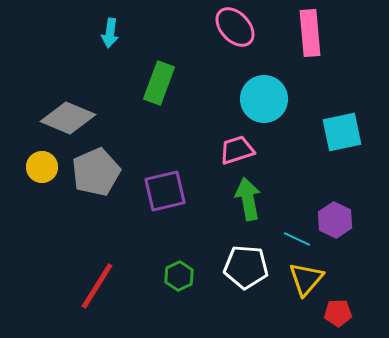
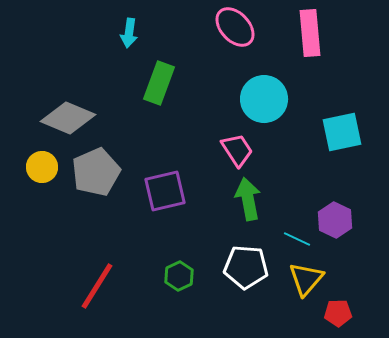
cyan arrow: moved 19 px right
pink trapezoid: rotated 75 degrees clockwise
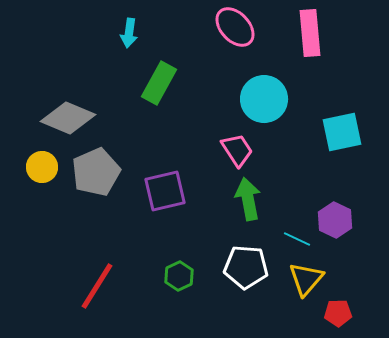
green rectangle: rotated 9 degrees clockwise
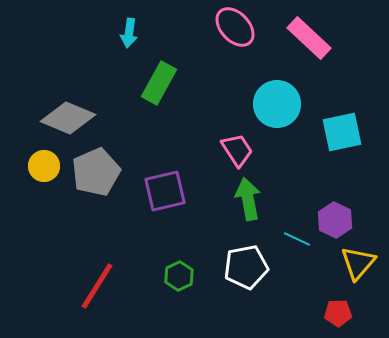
pink rectangle: moved 1 px left, 5 px down; rotated 42 degrees counterclockwise
cyan circle: moved 13 px right, 5 px down
yellow circle: moved 2 px right, 1 px up
white pentagon: rotated 15 degrees counterclockwise
yellow triangle: moved 52 px right, 16 px up
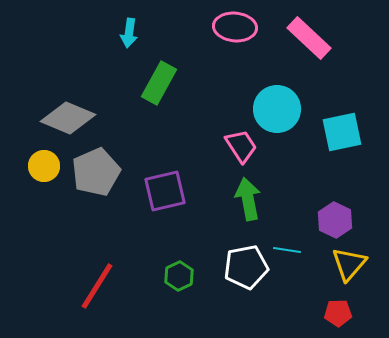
pink ellipse: rotated 42 degrees counterclockwise
cyan circle: moved 5 px down
pink trapezoid: moved 4 px right, 4 px up
cyan line: moved 10 px left, 11 px down; rotated 16 degrees counterclockwise
yellow triangle: moved 9 px left, 1 px down
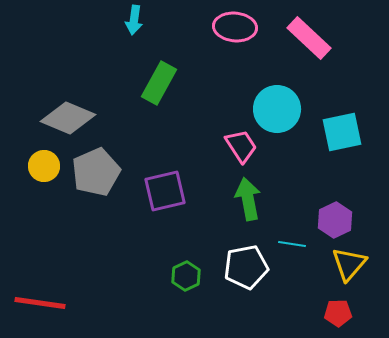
cyan arrow: moved 5 px right, 13 px up
purple hexagon: rotated 8 degrees clockwise
cyan line: moved 5 px right, 6 px up
green hexagon: moved 7 px right
red line: moved 57 px left, 17 px down; rotated 66 degrees clockwise
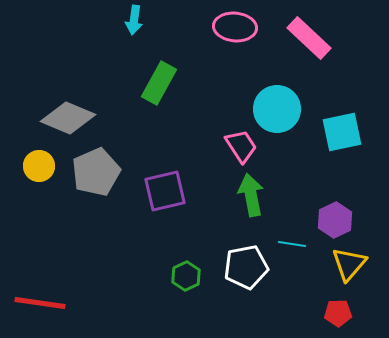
yellow circle: moved 5 px left
green arrow: moved 3 px right, 4 px up
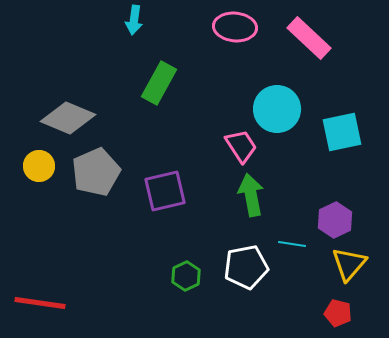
red pentagon: rotated 16 degrees clockwise
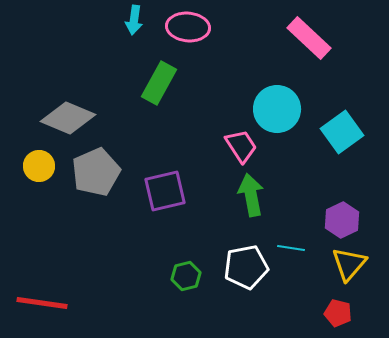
pink ellipse: moved 47 px left
cyan square: rotated 24 degrees counterclockwise
purple hexagon: moved 7 px right
cyan line: moved 1 px left, 4 px down
green hexagon: rotated 12 degrees clockwise
red line: moved 2 px right
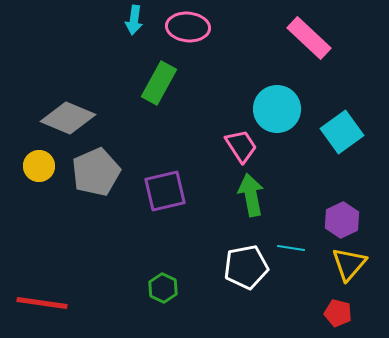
green hexagon: moved 23 px left, 12 px down; rotated 20 degrees counterclockwise
